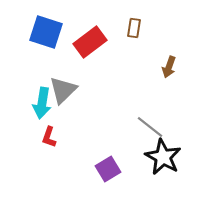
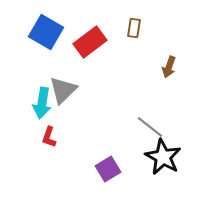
blue square: rotated 12 degrees clockwise
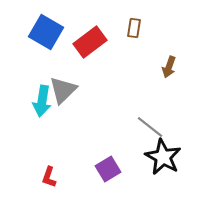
cyan arrow: moved 2 px up
red L-shape: moved 40 px down
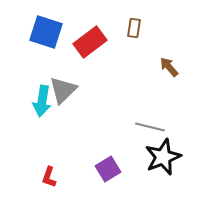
blue square: rotated 12 degrees counterclockwise
brown arrow: rotated 120 degrees clockwise
gray line: rotated 24 degrees counterclockwise
black star: rotated 21 degrees clockwise
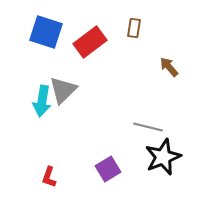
gray line: moved 2 px left
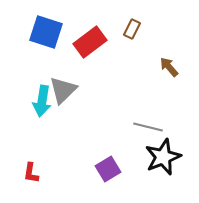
brown rectangle: moved 2 px left, 1 px down; rotated 18 degrees clockwise
red L-shape: moved 18 px left, 4 px up; rotated 10 degrees counterclockwise
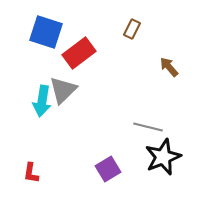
red rectangle: moved 11 px left, 11 px down
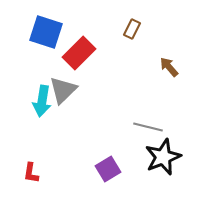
red rectangle: rotated 8 degrees counterclockwise
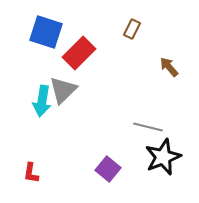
purple square: rotated 20 degrees counterclockwise
